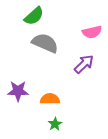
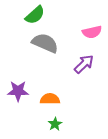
green semicircle: moved 1 px right, 1 px up
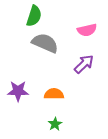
green semicircle: moved 1 px left, 1 px down; rotated 30 degrees counterclockwise
pink semicircle: moved 5 px left, 2 px up
orange semicircle: moved 4 px right, 5 px up
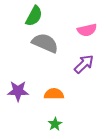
green semicircle: rotated 10 degrees clockwise
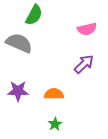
green semicircle: moved 1 px up
pink semicircle: moved 1 px up
gray semicircle: moved 26 px left
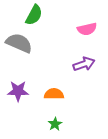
purple arrow: rotated 25 degrees clockwise
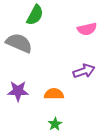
green semicircle: moved 1 px right
purple arrow: moved 7 px down
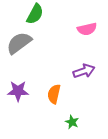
green semicircle: moved 1 px up
gray semicircle: rotated 60 degrees counterclockwise
orange semicircle: rotated 78 degrees counterclockwise
green star: moved 17 px right, 2 px up; rotated 16 degrees counterclockwise
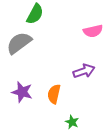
pink semicircle: moved 6 px right, 2 px down
purple star: moved 4 px right, 1 px down; rotated 15 degrees clockwise
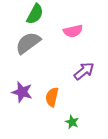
pink semicircle: moved 20 px left
gray semicircle: moved 9 px right
purple arrow: rotated 20 degrees counterclockwise
orange semicircle: moved 2 px left, 3 px down
